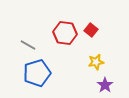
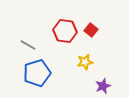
red hexagon: moved 2 px up
yellow star: moved 11 px left
purple star: moved 2 px left, 1 px down; rotated 14 degrees clockwise
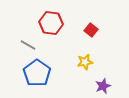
red hexagon: moved 14 px left, 8 px up
blue pentagon: rotated 20 degrees counterclockwise
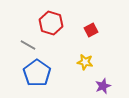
red hexagon: rotated 10 degrees clockwise
red square: rotated 24 degrees clockwise
yellow star: rotated 21 degrees clockwise
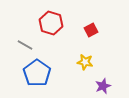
gray line: moved 3 px left
